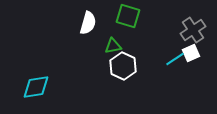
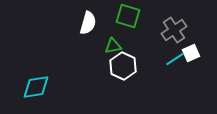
gray cross: moved 19 px left
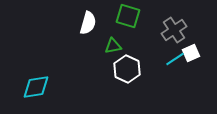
white hexagon: moved 4 px right, 3 px down
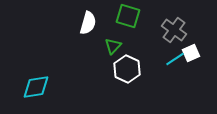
gray cross: rotated 20 degrees counterclockwise
green triangle: rotated 36 degrees counterclockwise
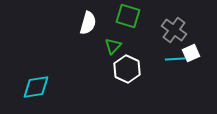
cyan line: rotated 30 degrees clockwise
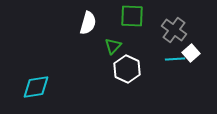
green square: moved 4 px right; rotated 15 degrees counterclockwise
white square: rotated 18 degrees counterclockwise
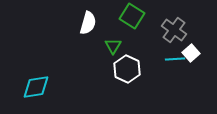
green square: rotated 30 degrees clockwise
green triangle: rotated 12 degrees counterclockwise
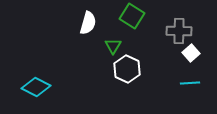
gray cross: moved 5 px right, 1 px down; rotated 35 degrees counterclockwise
cyan line: moved 15 px right, 24 px down
cyan diamond: rotated 36 degrees clockwise
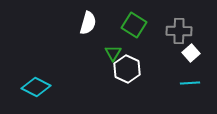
green square: moved 2 px right, 9 px down
green triangle: moved 7 px down
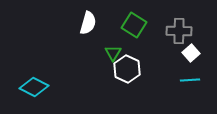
cyan line: moved 3 px up
cyan diamond: moved 2 px left
